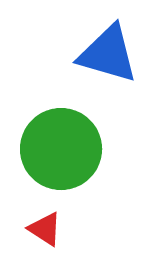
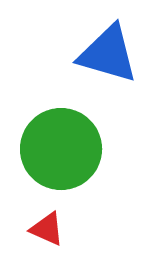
red triangle: moved 2 px right; rotated 9 degrees counterclockwise
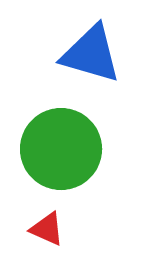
blue triangle: moved 17 px left
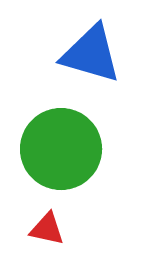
red triangle: rotated 12 degrees counterclockwise
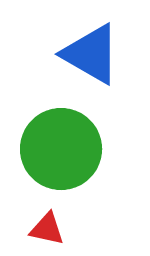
blue triangle: rotated 14 degrees clockwise
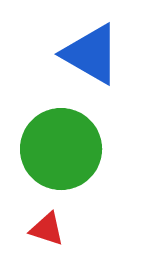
red triangle: rotated 6 degrees clockwise
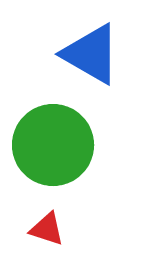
green circle: moved 8 px left, 4 px up
